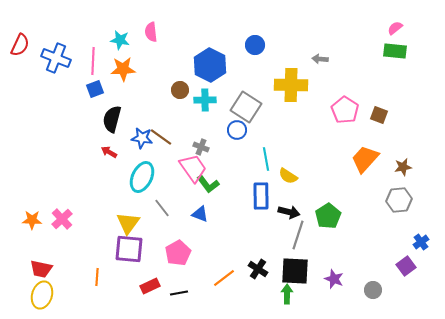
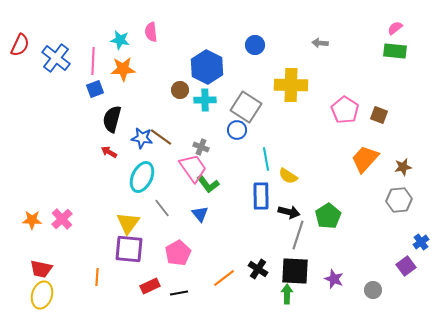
blue cross at (56, 58): rotated 16 degrees clockwise
gray arrow at (320, 59): moved 16 px up
blue hexagon at (210, 65): moved 3 px left, 2 px down
blue triangle at (200, 214): rotated 30 degrees clockwise
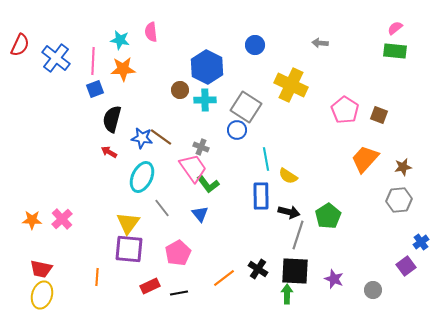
yellow cross at (291, 85): rotated 24 degrees clockwise
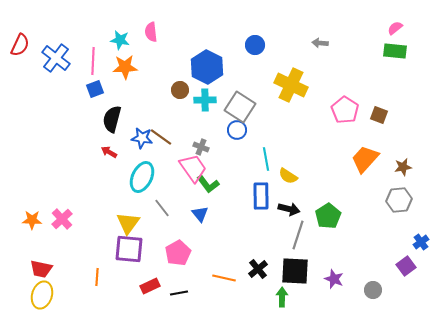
orange star at (123, 69): moved 2 px right, 2 px up
gray square at (246, 107): moved 6 px left
black arrow at (289, 212): moved 3 px up
black cross at (258, 269): rotated 18 degrees clockwise
orange line at (224, 278): rotated 50 degrees clockwise
green arrow at (287, 294): moved 5 px left, 3 px down
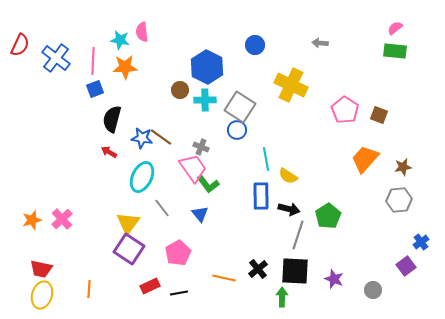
pink semicircle at (151, 32): moved 9 px left
orange star at (32, 220): rotated 18 degrees counterclockwise
purple square at (129, 249): rotated 28 degrees clockwise
orange line at (97, 277): moved 8 px left, 12 px down
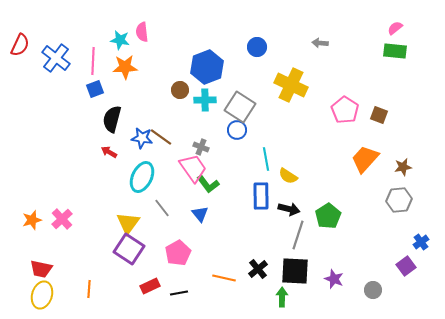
blue circle at (255, 45): moved 2 px right, 2 px down
blue hexagon at (207, 67): rotated 12 degrees clockwise
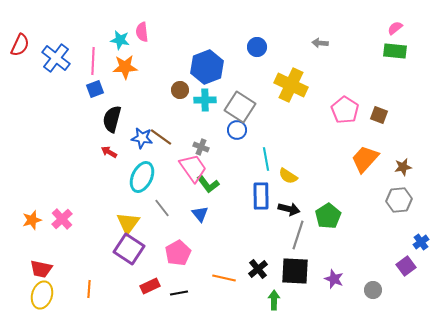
green arrow at (282, 297): moved 8 px left, 3 px down
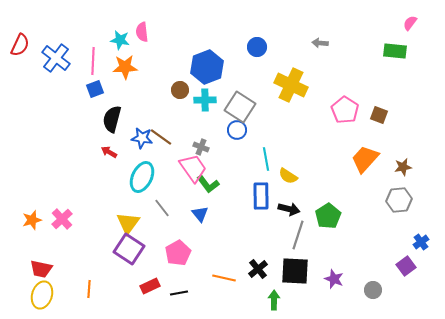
pink semicircle at (395, 28): moved 15 px right, 5 px up; rotated 14 degrees counterclockwise
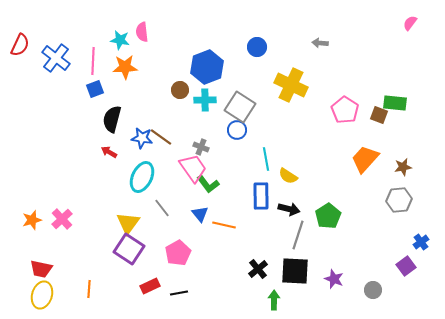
green rectangle at (395, 51): moved 52 px down
orange line at (224, 278): moved 53 px up
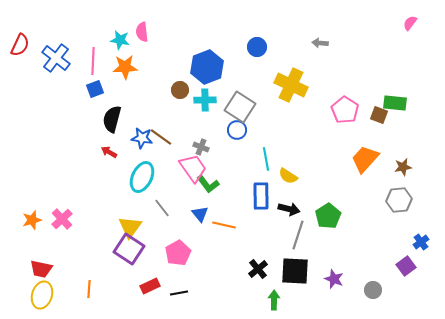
yellow triangle at (128, 223): moved 2 px right, 4 px down
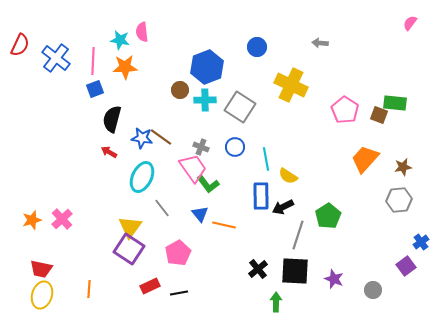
blue circle at (237, 130): moved 2 px left, 17 px down
black arrow at (289, 209): moved 6 px left, 2 px up; rotated 140 degrees clockwise
green arrow at (274, 300): moved 2 px right, 2 px down
